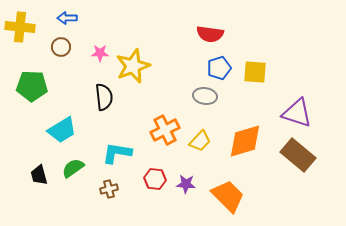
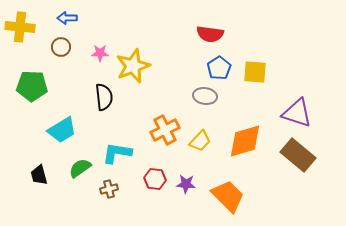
blue pentagon: rotated 15 degrees counterclockwise
green semicircle: moved 7 px right
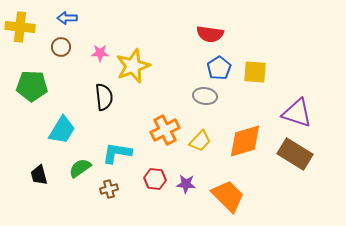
cyan trapezoid: rotated 28 degrees counterclockwise
brown rectangle: moved 3 px left, 1 px up; rotated 8 degrees counterclockwise
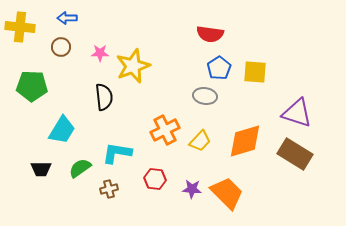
black trapezoid: moved 2 px right, 6 px up; rotated 75 degrees counterclockwise
purple star: moved 6 px right, 5 px down
orange trapezoid: moved 1 px left, 3 px up
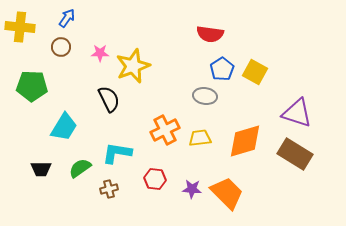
blue arrow: rotated 126 degrees clockwise
blue pentagon: moved 3 px right, 1 px down
yellow square: rotated 25 degrees clockwise
black semicircle: moved 5 px right, 2 px down; rotated 20 degrees counterclockwise
cyan trapezoid: moved 2 px right, 3 px up
yellow trapezoid: moved 3 px up; rotated 140 degrees counterclockwise
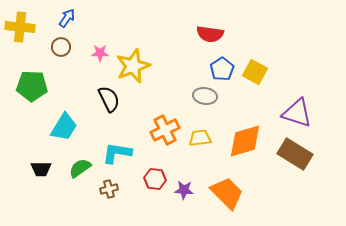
purple star: moved 8 px left, 1 px down
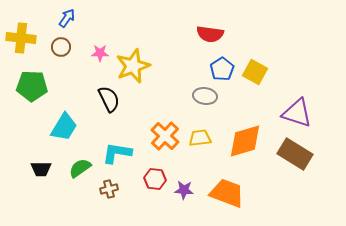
yellow cross: moved 1 px right, 11 px down
orange cross: moved 6 px down; rotated 20 degrees counterclockwise
orange trapezoid: rotated 24 degrees counterclockwise
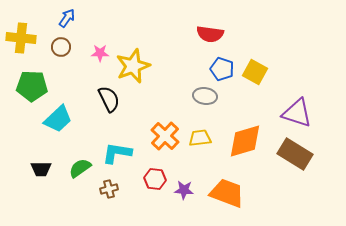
blue pentagon: rotated 20 degrees counterclockwise
cyan trapezoid: moved 6 px left, 8 px up; rotated 16 degrees clockwise
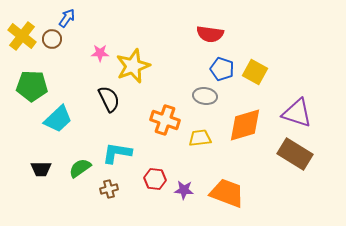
yellow cross: moved 1 px right, 2 px up; rotated 32 degrees clockwise
brown circle: moved 9 px left, 8 px up
orange cross: moved 16 px up; rotated 24 degrees counterclockwise
orange diamond: moved 16 px up
